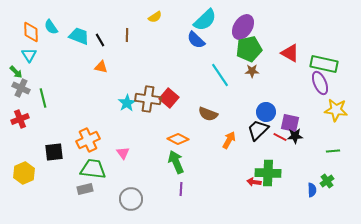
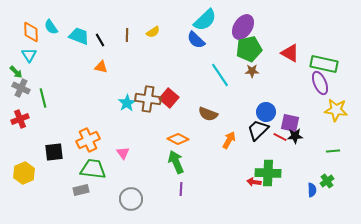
yellow semicircle at (155, 17): moved 2 px left, 15 px down
gray rectangle at (85, 189): moved 4 px left, 1 px down
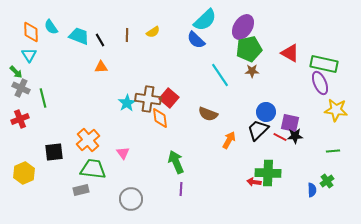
orange triangle at (101, 67): rotated 16 degrees counterclockwise
orange diamond at (178, 139): moved 18 px left, 21 px up; rotated 55 degrees clockwise
orange cross at (88, 140): rotated 15 degrees counterclockwise
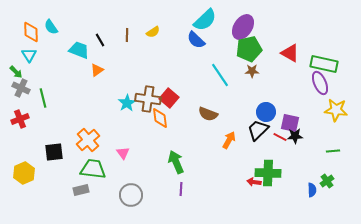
cyan trapezoid at (79, 36): moved 14 px down
orange triangle at (101, 67): moved 4 px left, 3 px down; rotated 32 degrees counterclockwise
gray circle at (131, 199): moved 4 px up
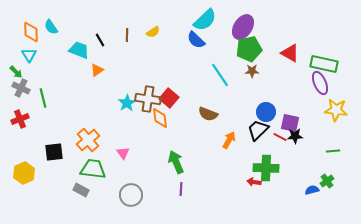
green cross at (268, 173): moved 2 px left, 5 px up
gray rectangle at (81, 190): rotated 42 degrees clockwise
blue semicircle at (312, 190): rotated 104 degrees counterclockwise
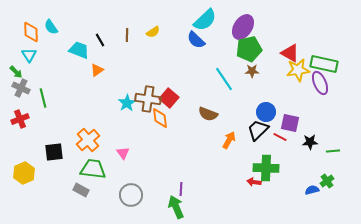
cyan line at (220, 75): moved 4 px right, 4 px down
yellow star at (336, 110): moved 38 px left, 40 px up; rotated 15 degrees counterclockwise
black star at (295, 136): moved 15 px right, 6 px down
green arrow at (176, 162): moved 45 px down
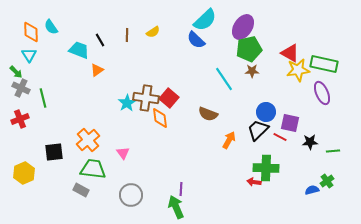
purple ellipse at (320, 83): moved 2 px right, 10 px down
brown cross at (148, 99): moved 2 px left, 1 px up
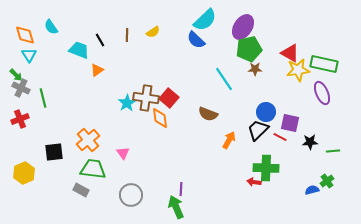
orange diamond at (31, 32): moved 6 px left, 3 px down; rotated 15 degrees counterclockwise
brown star at (252, 71): moved 3 px right, 2 px up
green arrow at (16, 72): moved 3 px down
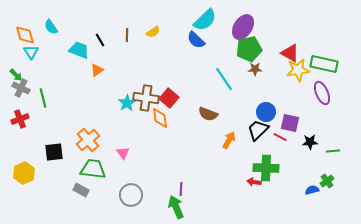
cyan triangle at (29, 55): moved 2 px right, 3 px up
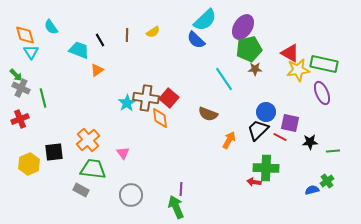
yellow hexagon at (24, 173): moved 5 px right, 9 px up
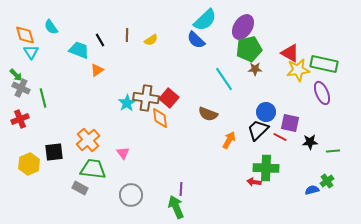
yellow semicircle at (153, 32): moved 2 px left, 8 px down
gray rectangle at (81, 190): moved 1 px left, 2 px up
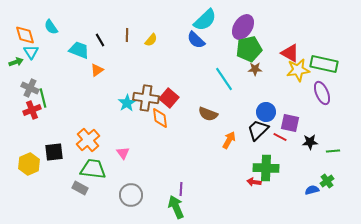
yellow semicircle at (151, 40): rotated 16 degrees counterclockwise
green arrow at (16, 75): moved 13 px up; rotated 64 degrees counterclockwise
gray cross at (21, 88): moved 9 px right
red cross at (20, 119): moved 12 px right, 9 px up
